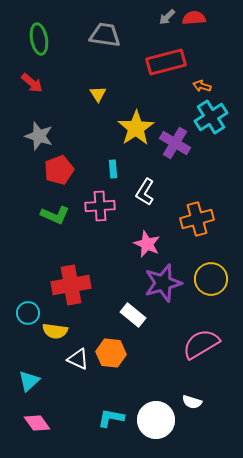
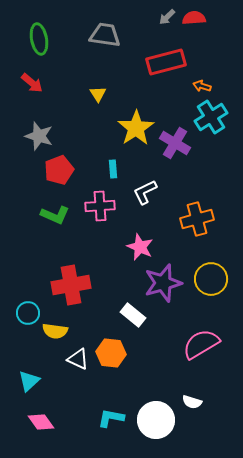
white L-shape: rotated 32 degrees clockwise
pink star: moved 7 px left, 3 px down
pink diamond: moved 4 px right, 1 px up
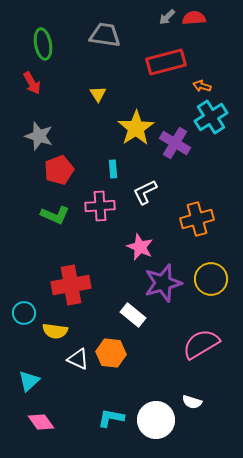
green ellipse: moved 4 px right, 5 px down
red arrow: rotated 20 degrees clockwise
cyan circle: moved 4 px left
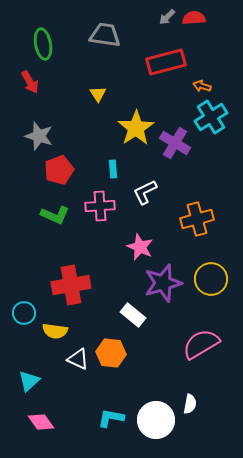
red arrow: moved 2 px left, 1 px up
white semicircle: moved 2 px left, 2 px down; rotated 96 degrees counterclockwise
